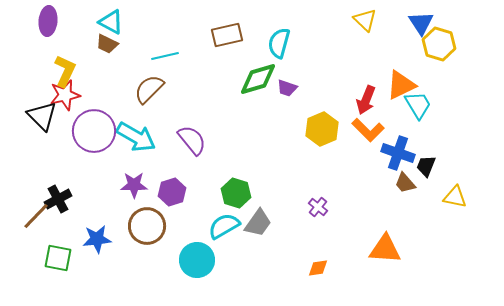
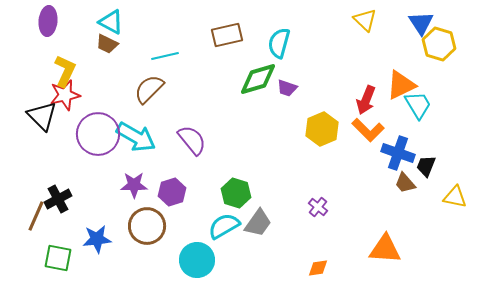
purple circle at (94, 131): moved 4 px right, 3 px down
brown line at (36, 216): rotated 20 degrees counterclockwise
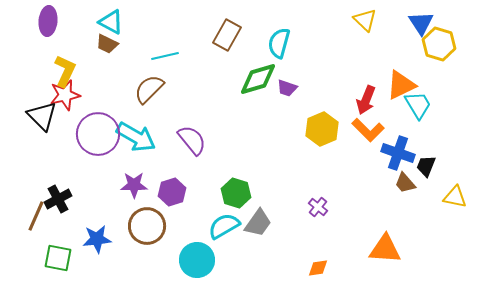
brown rectangle at (227, 35): rotated 48 degrees counterclockwise
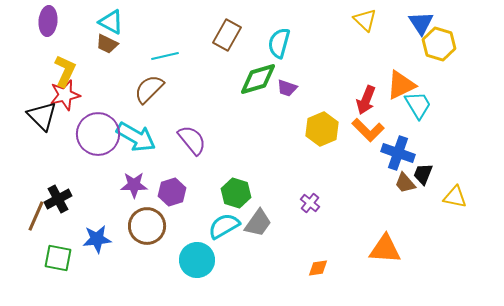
black trapezoid at (426, 166): moved 3 px left, 8 px down
purple cross at (318, 207): moved 8 px left, 4 px up
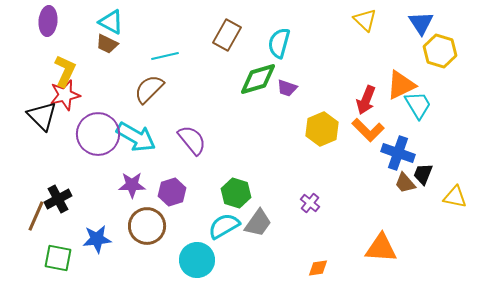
yellow hexagon at (439, 44): moved 1 px right, 7 px down
purple star at (134, 185): moved 2 px left
orange triangle at (385, 249): moved 4 px left, 1 px up
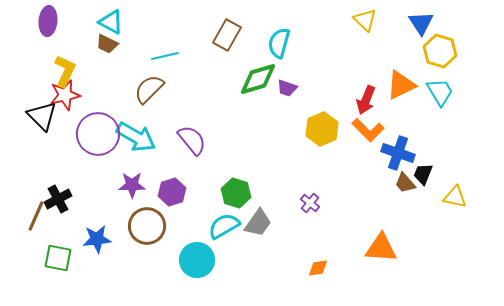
cyan trapezoid at (418, 105): moved 22 px right, 13 px up
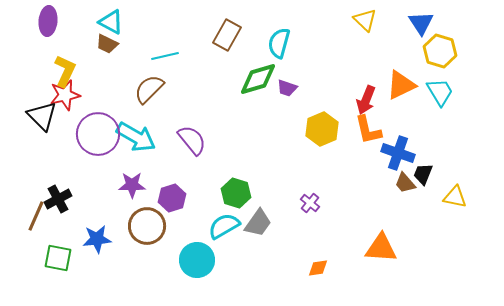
orange L-shape at (368, 130): rotated 32 degrees clockwise
purple hexagon at (172, 192): moved 6 px down
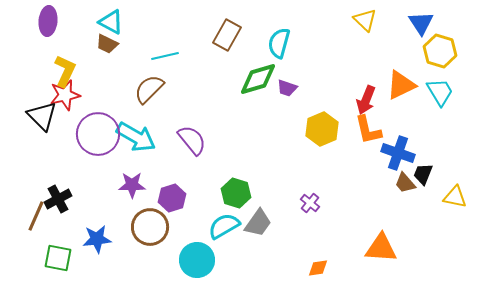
brown circle at (147, 226): moved 3 px right, 1 px down
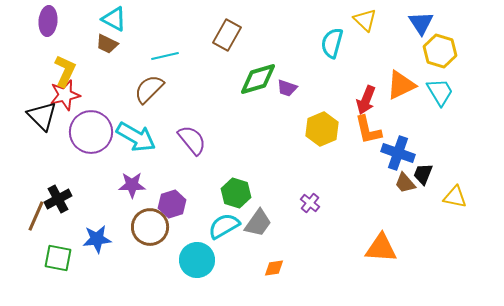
cyan triangle at (111, 22): moved 3 px right, 3 px up
cyan semicircle at (279, 43): moved 53 px right
purple circle at (98, 134): moved 7 px left, 2 px up
purple hexagon at (172, 198): moved 6 px down
orange diamond at (318, 268): moved 44 px left
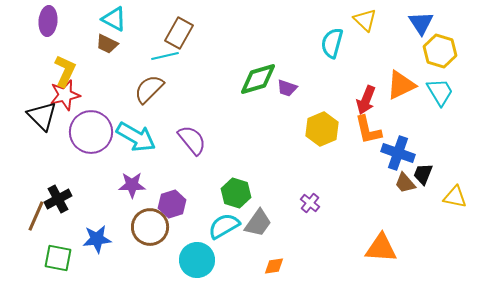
brown rectangle at (227, 35): moved 48 px left, 2 px up
orange diamond at (274, 268): moved 2 px up
